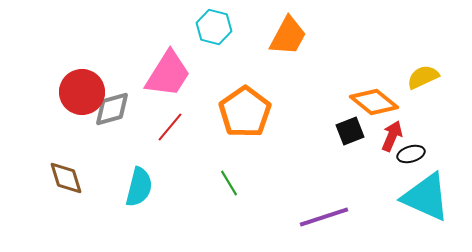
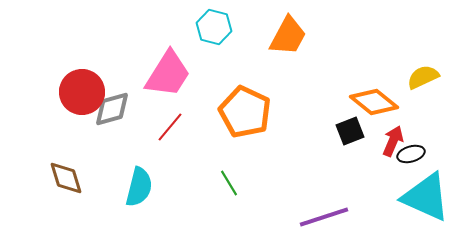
orange pentagon: rotated 12 degrees counterclockwise
red arrow: moved 1 px right, 5 px down
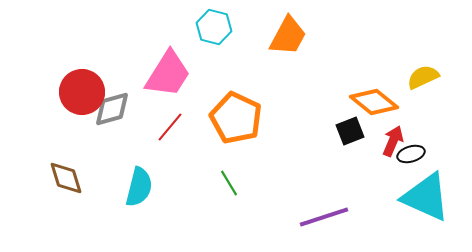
orange pentagon: moved 9 px left, 6 px down
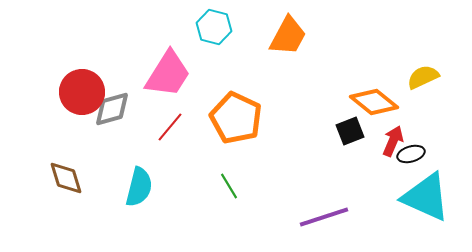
green line: moved 3 px down
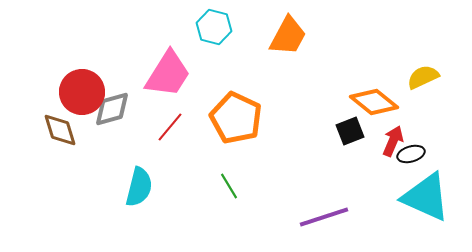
brown diamond: moved 6 px left, 48 px up
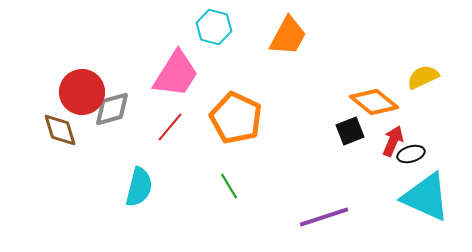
pink trapezoid: moved 8 px right
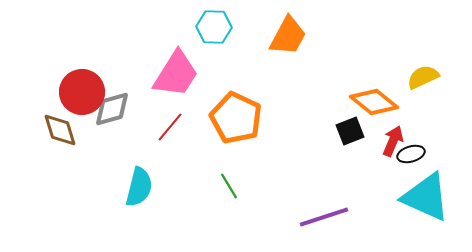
cyan hexagon: rotated 12 degrees counterclockwise
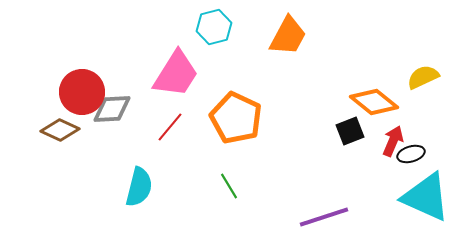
cyan hexagon: rotated 16 degrees counterclockwise
gray diamond: rotated 12 degrees clockwise
brown diamond: rotated 48 degrees counterclockwise
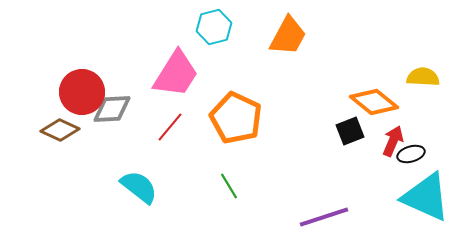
yellow semicircle: rotated 28 degrees clockwise
cyan semicircle: rotated 66 degrees counterclockwise
